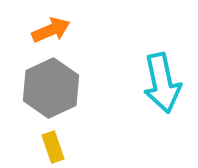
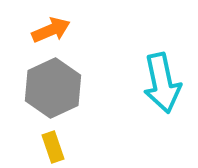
gray hexagon: moved 2 px right
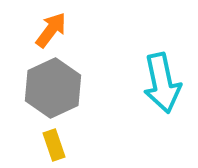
orange arrow: rotated 30 degrees counterclockwise
yellow rectangle: moved 1 px right, 2 px up
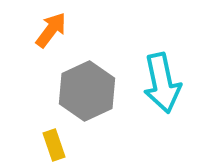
gray hexagon: moved 34 px right, 3 px down
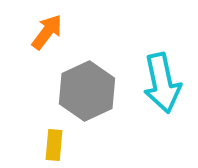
orange arrow: moved 4 px left, 2 px down
yellow rectangle: rotated 24 degrees clockwise
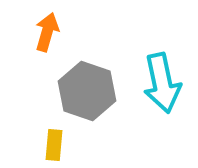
orange arrow: rotated 21 degrees counterclockwise
gray hexagon: rotated 16 degrees counterclockwise
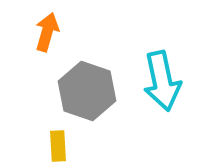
cyan arrow: moved 2 px up
yellow rectangle: moved 4 px right, 1 px down; rotated 8 degrees counterclockwise
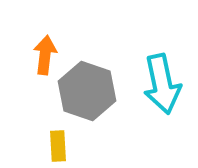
orange arrow: moved 2 px left, 23 px down; rotated 9 degrees counterclockwise
cyan arrow: moved 3 px down
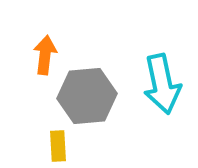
gray hexagon: moved 5 px down; rotated 24 degrees counterclockwise
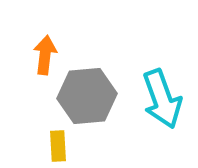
cyan arrow: moved 15 px down; rotated 8 degrees counterclockwise
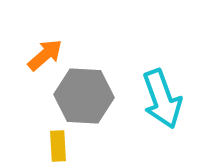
orange arrow: rotated 42 degrees clockwise
gray hexagon: moved 3 px left; rotated 8 degrees clockwise
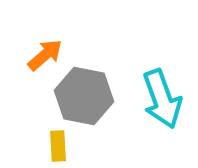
gray hexagon: rotated 8 degrees clockwise
